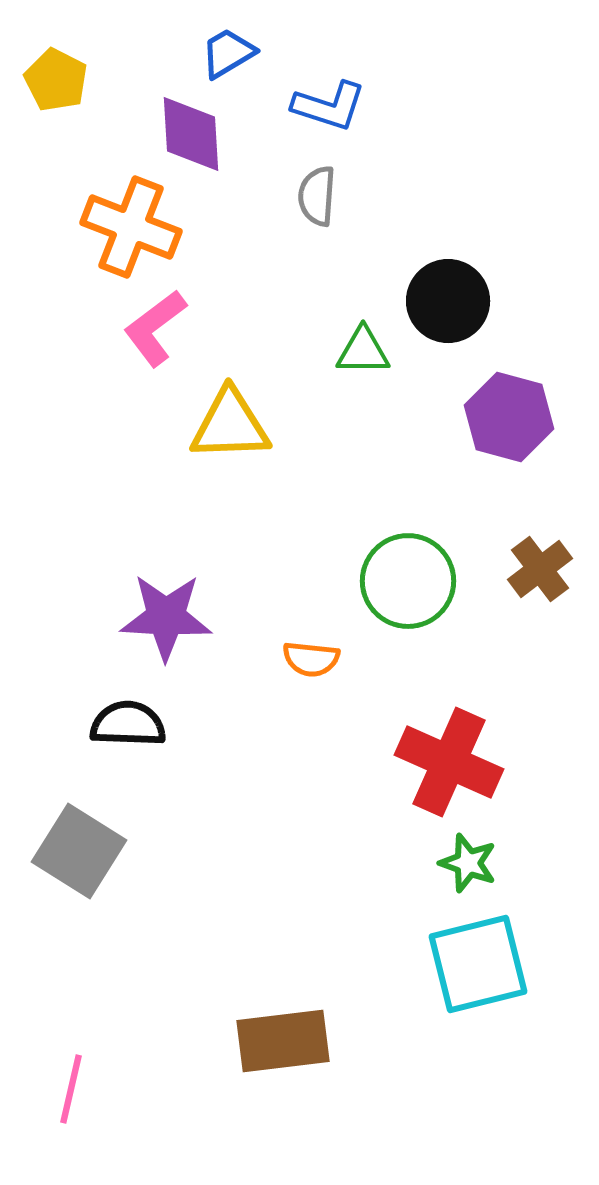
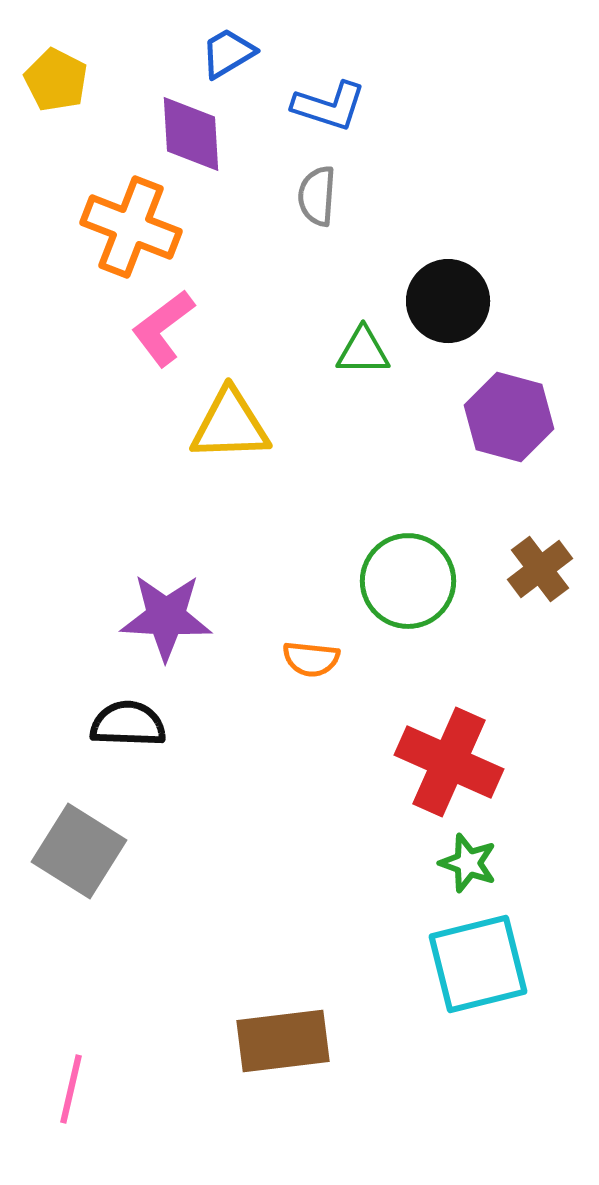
pink L-shape: moved 8 px right
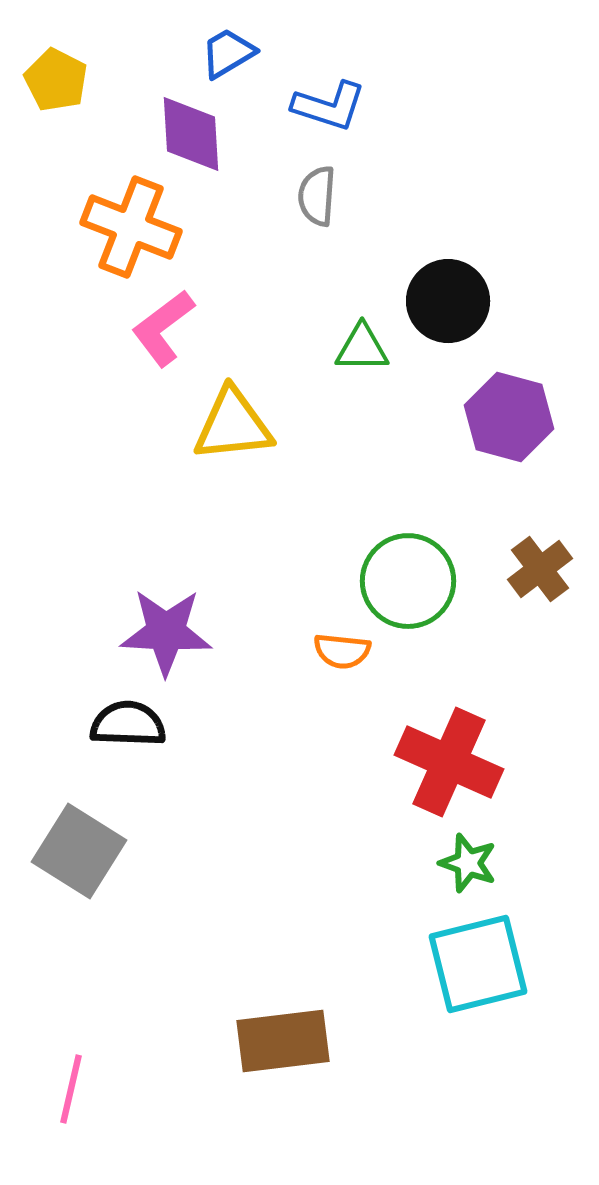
green triangle: moved 1 px left, 3 px up
yellow triangle: moved 3 px right; rotated 4 degrees counterclockwise
purple star: moved 15 px down
orange semicircle: moved 31 px right, 8 px up
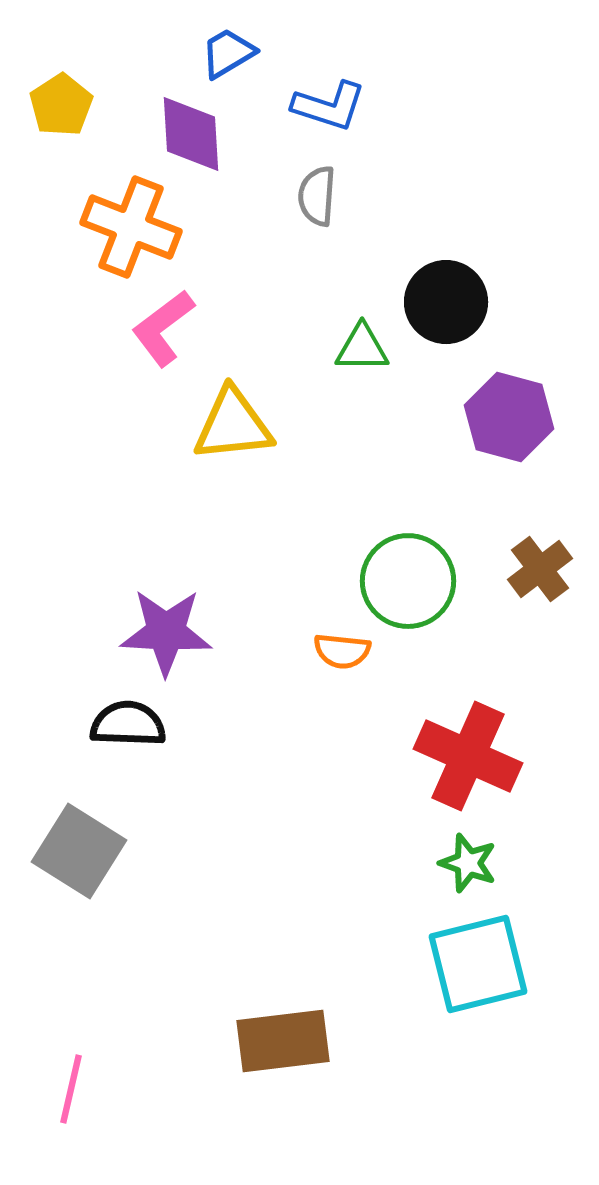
yellow pentagon: moved 5 px right, 25 px down; rotated 12 degrees clockwise
black circle: moved 2 px left, 1 px down
red cross: moved 19 px right, 6 px up
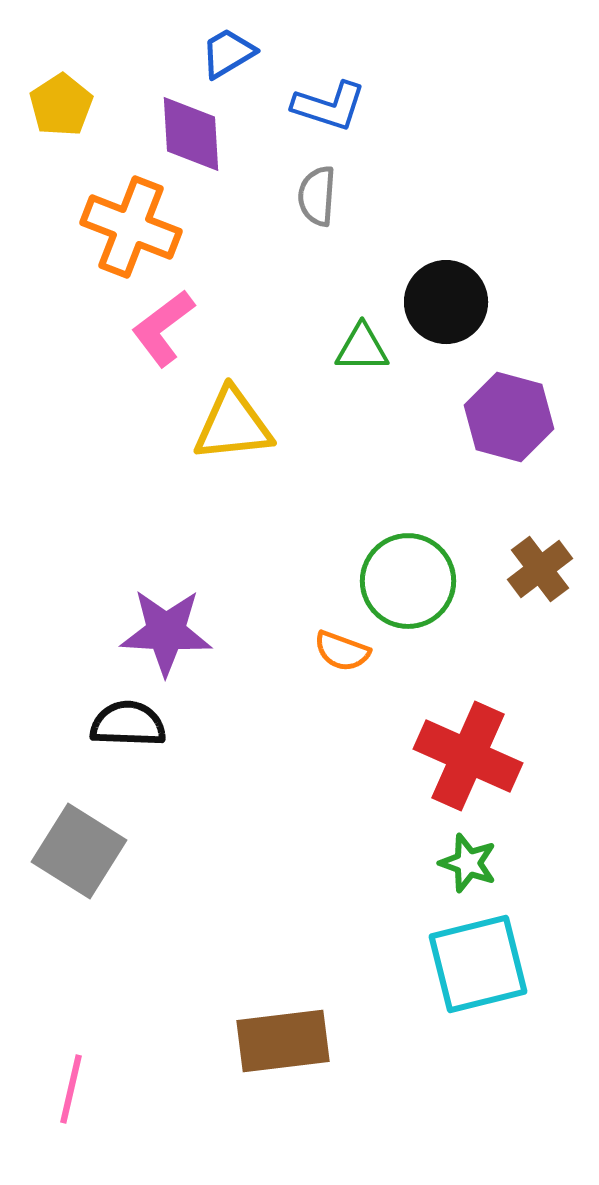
orange semicircle: rotated 14 degrees clockwise
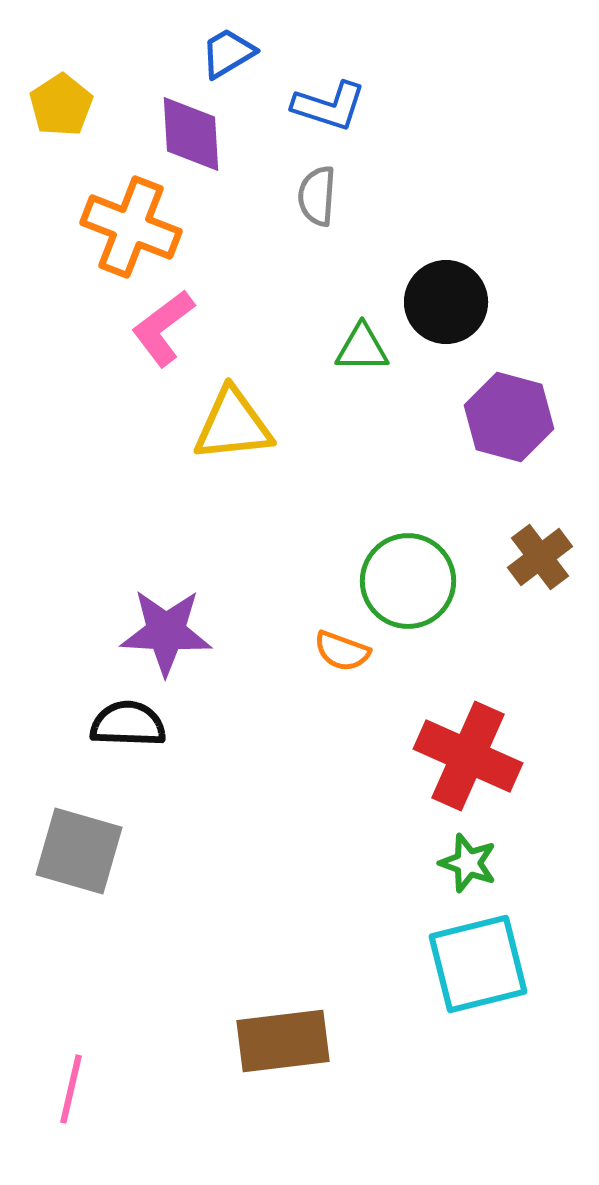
brown cross: moved 12 px up
gray square: rotated 16 degrees counterclockwise
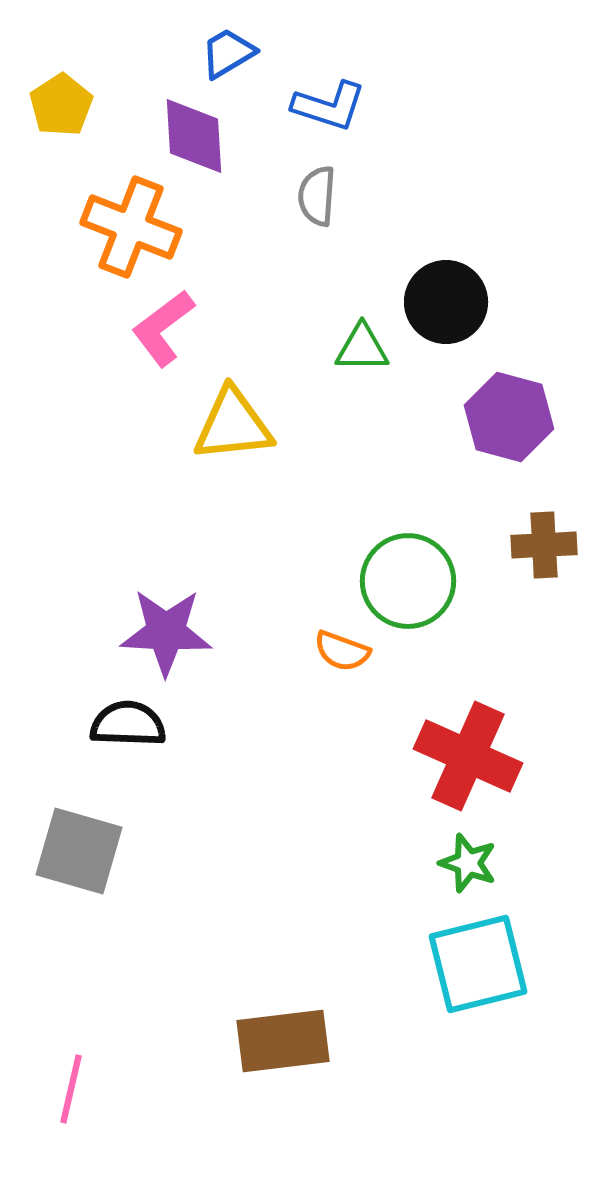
purple diamond: moved 3 px right, 2 px down
brown cross: moved 4 px right, 12 px up; rotated 34 degrees clockwise
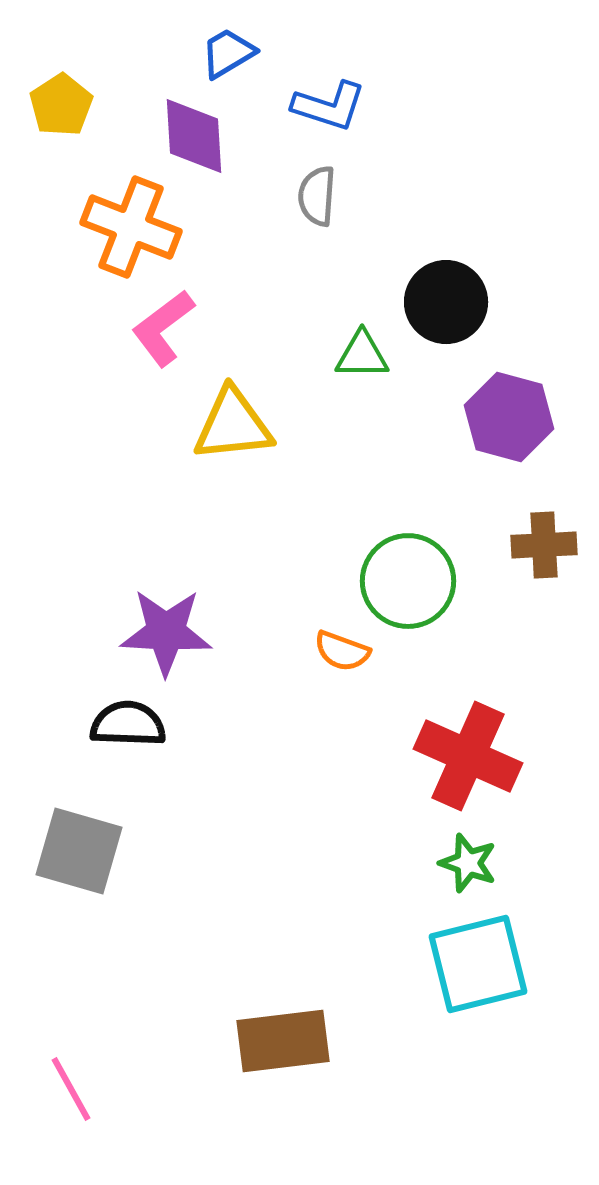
green triangle: moved 7 px down
pink line: rotated 42 degrees counterclockwise
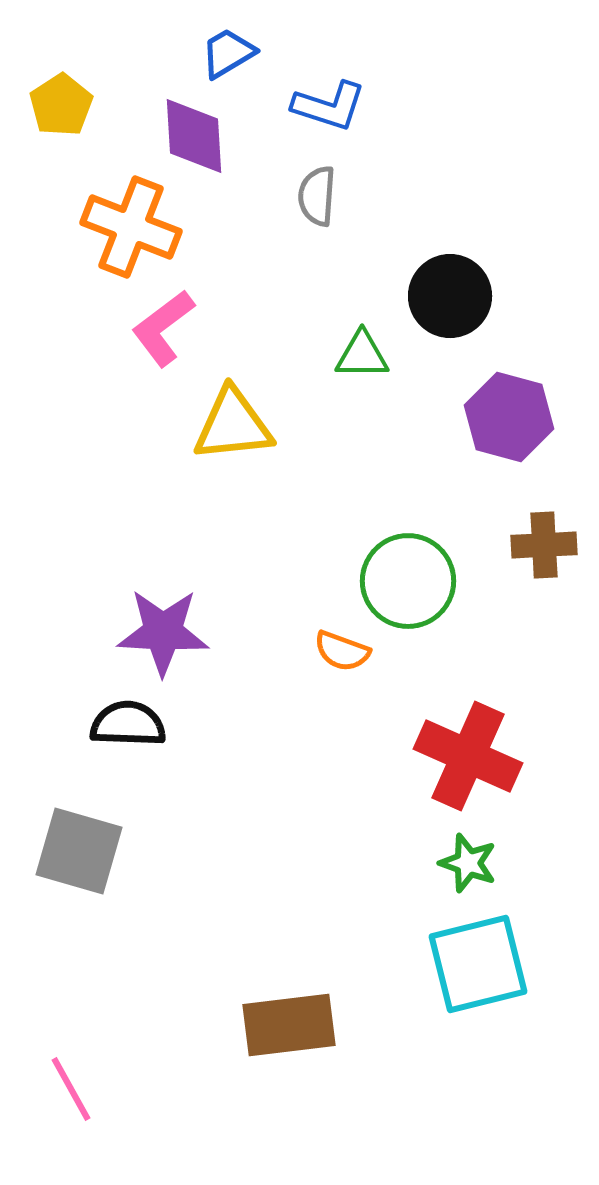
black circle: moved 4 px right, 6 px up
purple star: moved 3 px left
brown rectangle: moved 6 px right, 16 px up
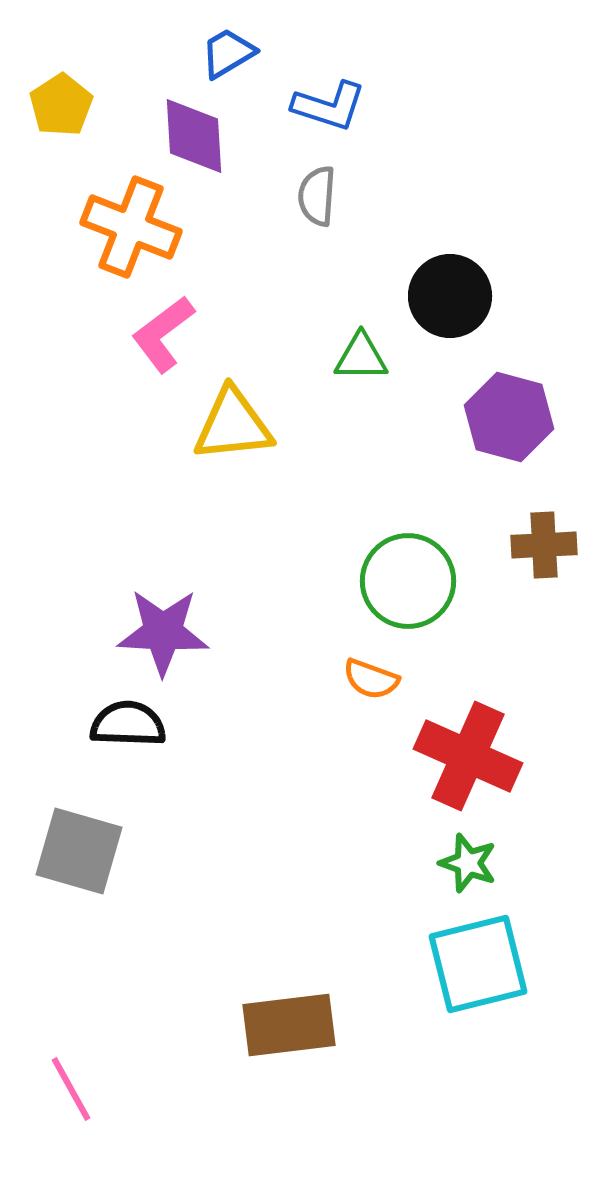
pink L-shape: moved 6 px down
green triangle: moved 1 px left, 2 px down
orange semicircle: moved 29 px right, 28 px down
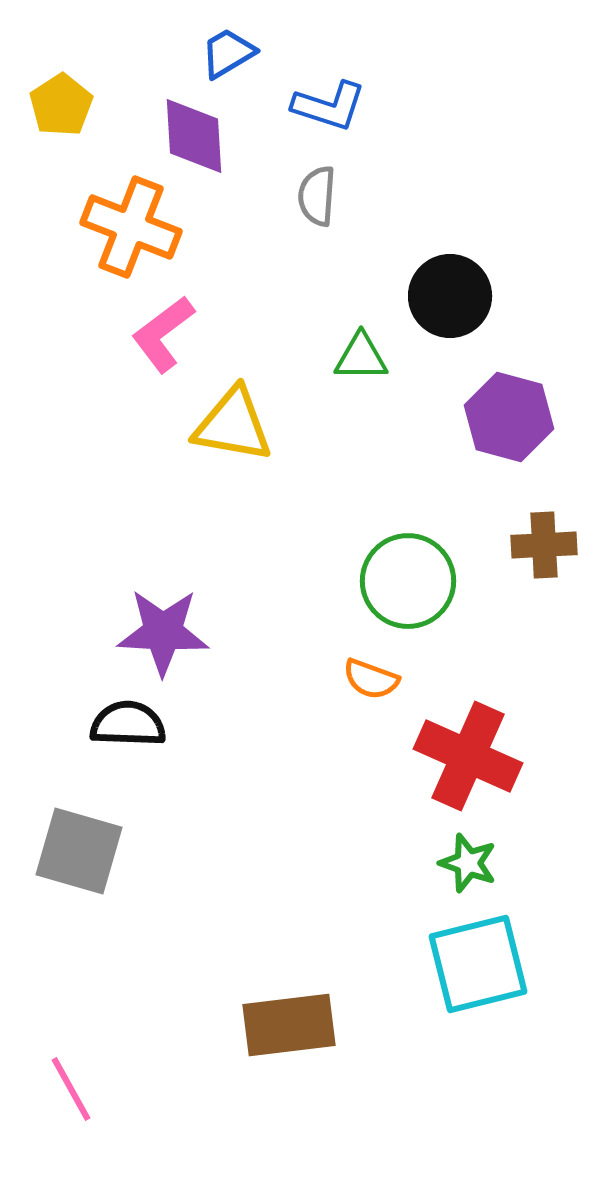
yellow triangle: rotated 16 degrees clockwise
